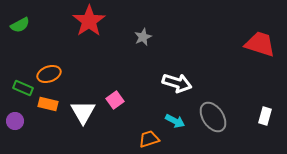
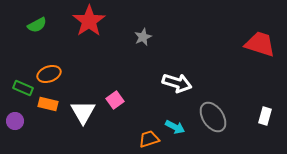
green semicircle: moved 17 px right
cyan arrow: moved 6 px down
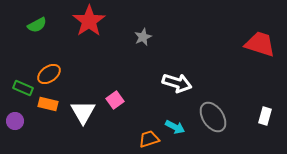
orange ellipse: rotated 15 degrees counterclockwise
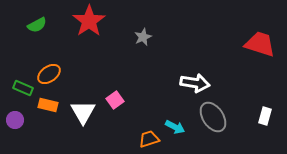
white arrow: moved 18 px right; rotated 8 degrees counterclockwise
orange rectangle: moved 1 px down
purple circle: moved 1 px up
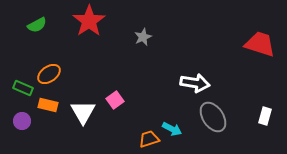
purple circle: moved 7 px right, 1 px down
cyan arrow: moved 3 px left, 2 px down
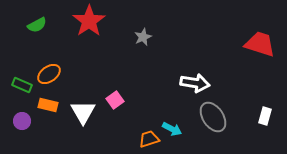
green rectangle: moved 1 px left, 3 px up
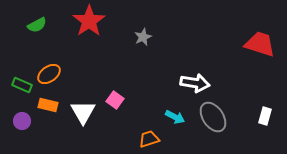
pink square: rotated 18 degrees counterclockwise
cyan arrow: moved 3 px right, 12 px up
